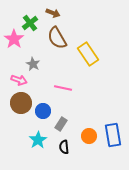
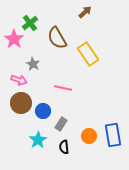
brown arrow: moved 32 px right, 1 px up; rotated 64 degrees counterclockwise
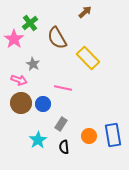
yellow rectangle: moved 4 px down; rotated 10 degrees counterclockwise
blue circle: moved 7 px up
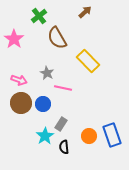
green cross: moved 9 px right, 7 px up
yellow rectangle: moved 3 px down
gray star: moved 14 px right, 9 px down
blue rectangle: moved 1 px left; rotated 10 degrees counterclockwise
cyan star: moved 7 px right, 4 px up
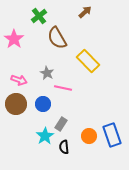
brown circle: moved 5 px left, 1 px down
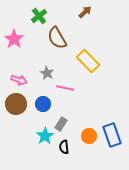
pink line: moved 2 px right
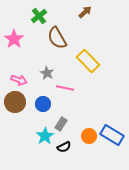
brown circle: moved 1 px left, 2 px up
blue rectangle: rotated 40 degrees counterclockwise
black semicircle: rotated 112 degrees counterclockwise
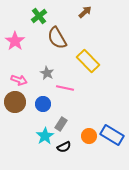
pink star: moved 1 px right, 2 px down
